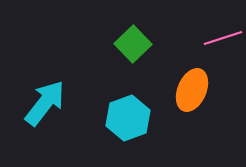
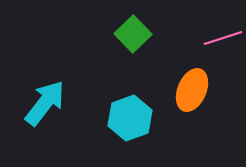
green square: moved 10 px up
cyan hexagon: moved 2 px right
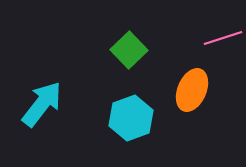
green square: moved 4 px left, 16 px down
cyan arrow: moved 3 px left, 1 px down
cyan hexagon: moved 1 px right
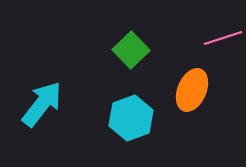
green square: moved 2 px right
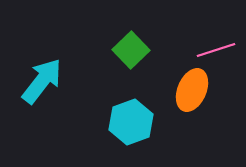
pink line: moved 7 px left, 12 px down
cyan arrow: moved 23 px up
cyan hexagon: moved 4 px down
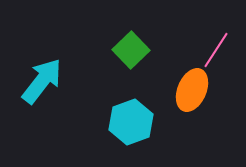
pink line: rotated 39 degrees counterclockwise
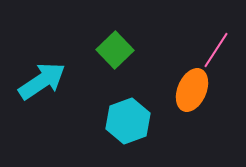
green square: moved 16 px left
cyan arrow: rotated 18 degrees clockwise
cyan hexagon: moved 3 px left, 1 px up
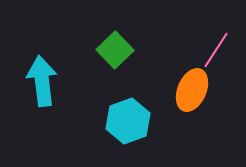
cyan arrow: rotated 63 degrees counterclockwise
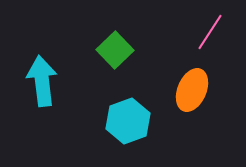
pink line: moved 6 px left, 18 px up
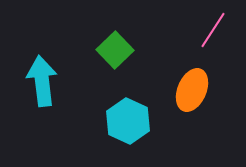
pink line: moved 3 px right, 2 px up
cyan hexagon: rotated 15 degrees counterclockwise
